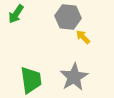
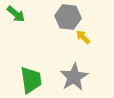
green arrow: rotated 84 degrees counterclockwise
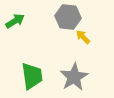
green arrow: moved 1 px left, 7 px down; rotated 72 degrees counterclockwise
green trapezoid: moved 1 px right, 4 px up
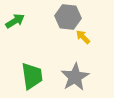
gray star: moved 1 px right
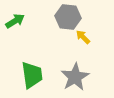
green trapezoid: moved 1 px up
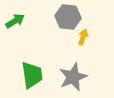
yellow arrow: rotated 63 degrees clockwise
gray star: moved 2 px left; rotated 8 degrees clockwise
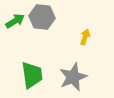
gray hexagon: moved 26 px left
yellow arrow: moved 2 px right
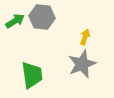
gray star: moved 9 px right, 13 px up
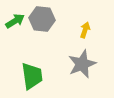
gray hexagon: moved 2 px down
yellow arrow: moved 7 px up
green trapezoid: moved 1 px down
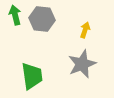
green arrow: moved 6 px up; rotated 72 degrees counterclockwise
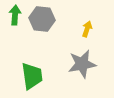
green arrow: rotated 18 degrees clockwise
yellow arrow: moved 2 px right, 1 px up
gray star: rotated 12 degrees clockwise
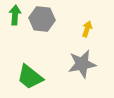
green trapezoid: moved 2 px left, 1 px down; rotated 136 degrees clockwise
